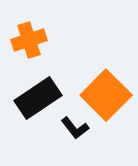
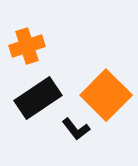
orange cross: moved 2 px left, 6 px down
black L-shape: moved 1 px right, 1 px down
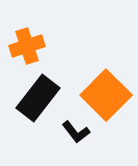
black rectangle: rotated 18 degrees counterclockwise
black L-shape: moved 3 px down
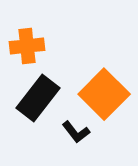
orange cross: rotated 12 degrees clockwise
orange square: moved 2 px left, 1 px up
